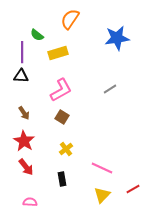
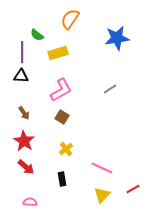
red arrow: rotated 12 degrees counterclockwise
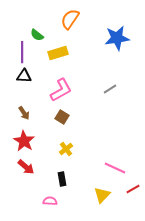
black triangle: moved 3 px right
pink line: moved 13 px right
pink semicircle: moved 20 px right, 1 px up
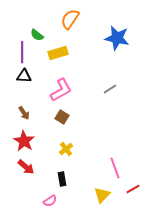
blue star: rotated 20 degrees clockwise
pink line: rotated 45 degrees clockwise
pink semicircle: rotated 144 degrees clockwise
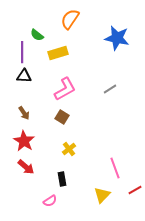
pink L-shape: moved 4 px right, 1 px up
yellow cross: moved 3 px right
red line: moved 2 px right, 1 px down
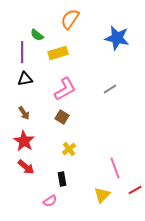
black triangle: moved 1 px right, 3 px down; rotated 14 degrees counterclockwise
